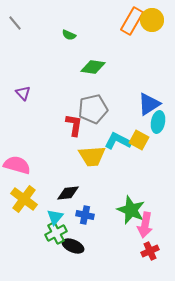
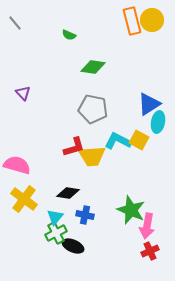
orange rectangle: rotated 44 degrees counterclockwise
gray pentagon: rotated 24 degrees clockwise
red L-shape: moved 22 px down; rotated 65 degrees clockwise
black diamond: rotated 15 degrees clockwise
pink arrow: moved 2 px right, 1 px down
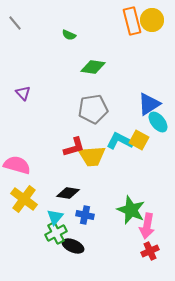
gray pentagon: rotated 20 degrees counterclockwise
cyan ellipse: rotated 50 degrees counterclockwise
cyan L-shape: moved 2 px right
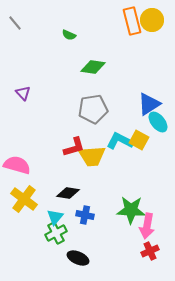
green star: rotated 20 degrees counterclockwise
black ellipse: moved 5 px right, 12 px down
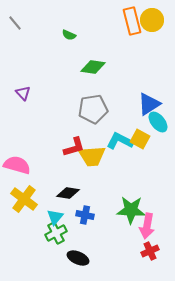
yellow square: moved 1 px right, 1 px up
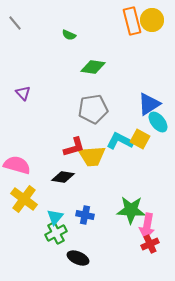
black diamond: moved 5 px left, 16 px up
red cross: moved 7 px up
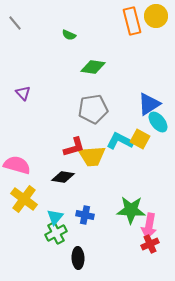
yellow circle: moved 4 px right, 4 px up
pink arrow: moved 2 px right
black ellipse: rotated 65 degrees clockwise
